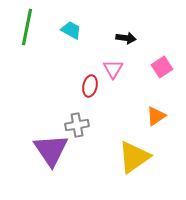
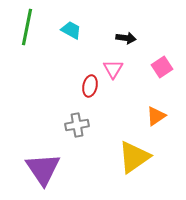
purple triangle: moved 8 px left, 19 px down
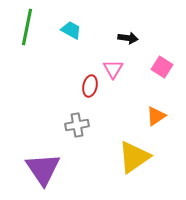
black arrow: moved 2 px right
pink square: rotated 25 degrees counterclockwise
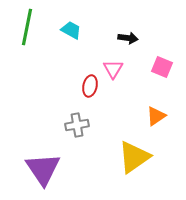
pink square: rotated 10 degrees counterclockwise
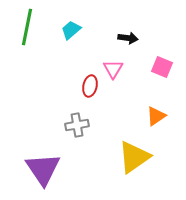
cyan trapezoid: rotated 70 degrees counterclockwise
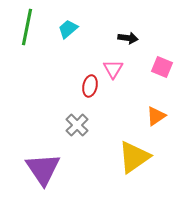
cyan trapezoid: moved 3 px left, 1 px up
gray cross: rotated 35 degrees counterclockwise
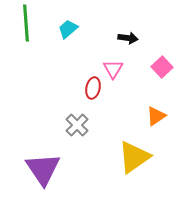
green line: moved 1 px left, 4 px up; rotated 15 degrees counterclockwise
pink square: rotated 25 degrees clockwise
red ellipse: moved 3 px right, 2 px down
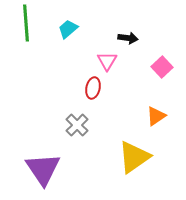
pink triangle: moved 6 px left, 8 px up
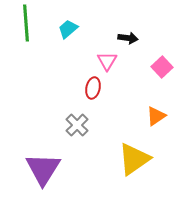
yellow triangle: moved 2 px down
purple triangle: rotated 6 degrees clockwise
